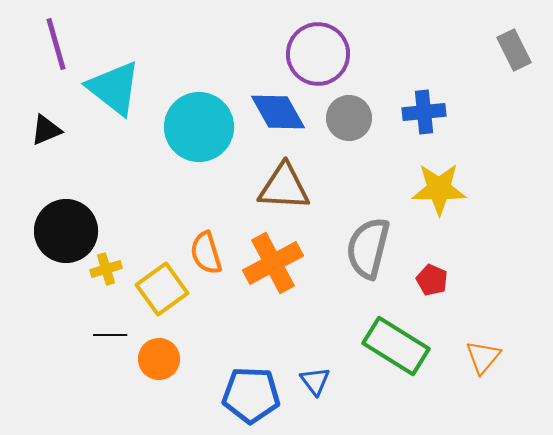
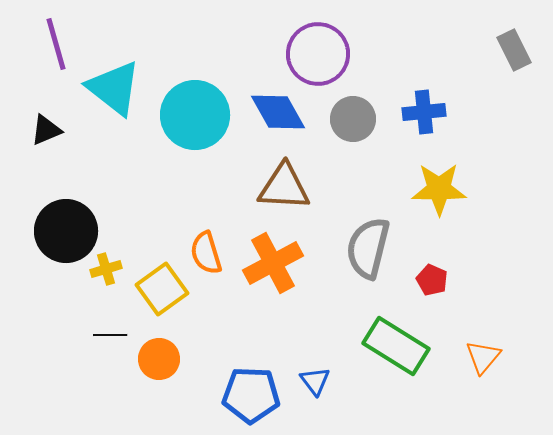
gray circle: moved 4 px right, 1 px down
cyan circle: moved 4 px left, 12 px up
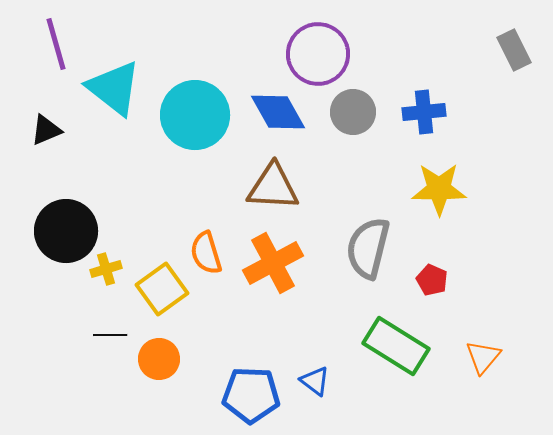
gray circle: moved 7 px up
brown triangle: moved 11 px left
blue triangle: rotated 16 degrees counterclockwise
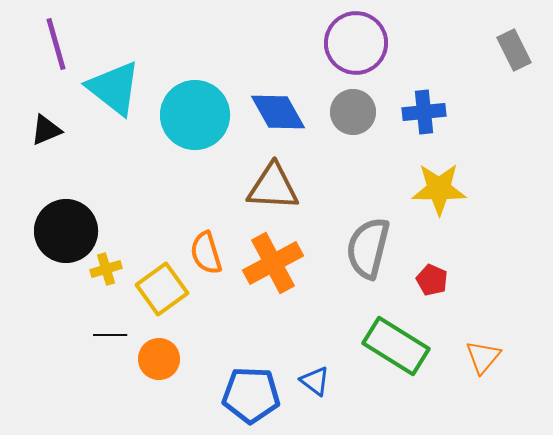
purple circle: moved 38 px right, 11 px up
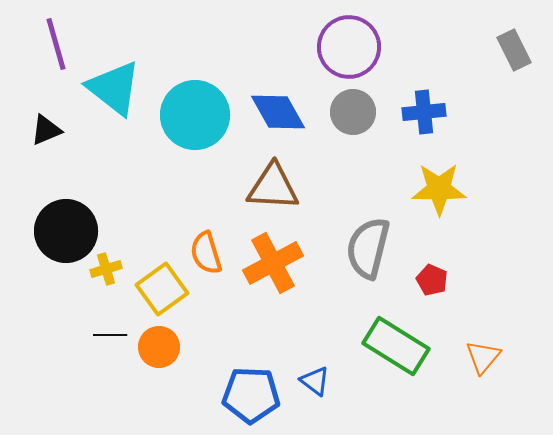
purple circle: moved 7 px left, 4 px down
orange circle: moved 12 px up
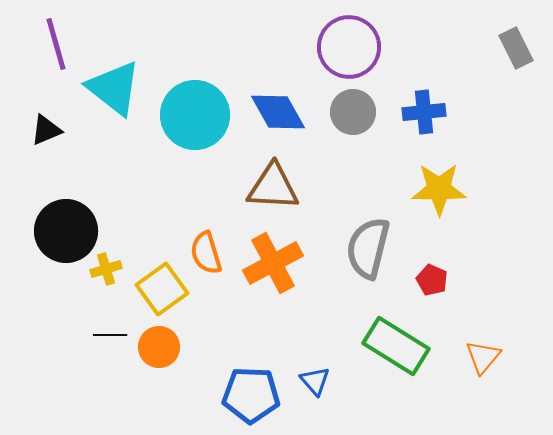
gray rectangle: moved 2 px right, 2 px up
blue triangle: rotated 12 degrees clockwise
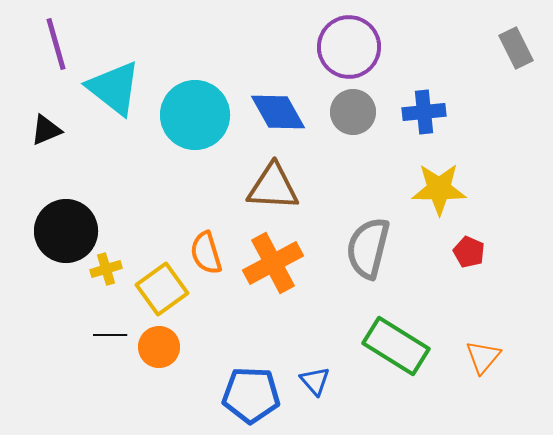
red pentagon: moved 37 px right, 28 px up
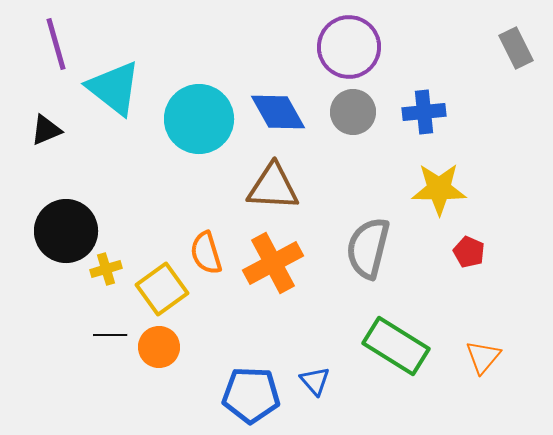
cyan circle: moved 4 px right, 4 px down
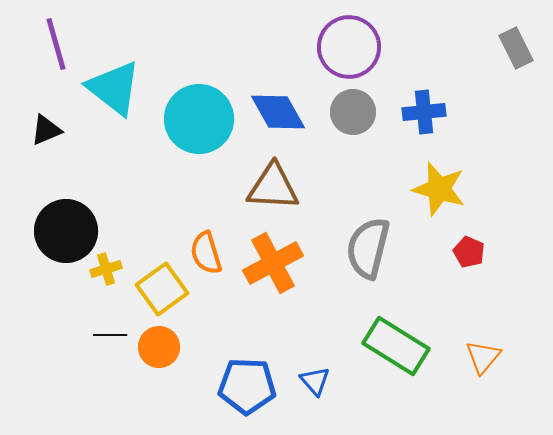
yellow star: rotated 16 degrees clockwise
blue pentagon: moved 4 px left, 9 px up
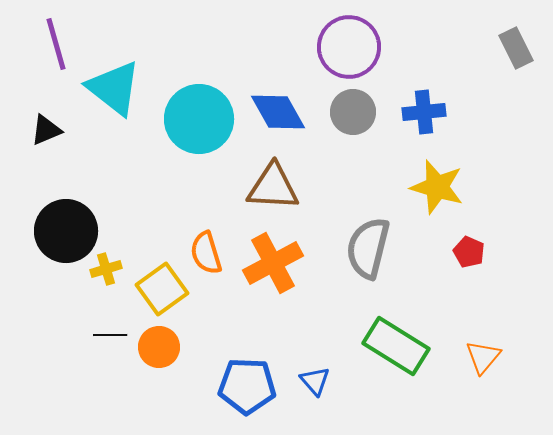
yellow star: moved 2 px left, 2 px up
